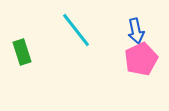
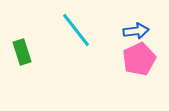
blue arrow: rotated 85 degrees counterclockwise
pink pentagon: moved 2 px left
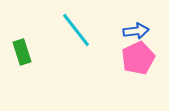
pink pentagon: moved 1 px left, 1 px up
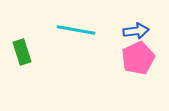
cyan line: rotated 42 degrees counterclockwise
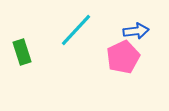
cyan line: rotated 57 degrees counterclockwise
pink pentagon: moved 15 px left, 1 px up
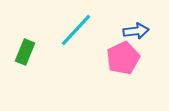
green rectangle: moved 3 px right; rotated 40 degrees clockwise
pink pentagon: moved 1 px down
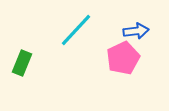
green rectangle: moved 3 px left, 11 px down
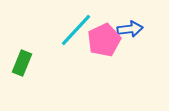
blue arrow: moved 6 px left, 2 px up
pink pentagon: moved 19 px left, 18 px up
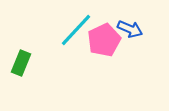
blue arrow: rotated 30 degrees clockwise
green rectangle: moved 1 px left
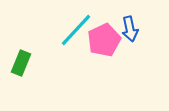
blue arrow: rotated 55 degrees clockwise
